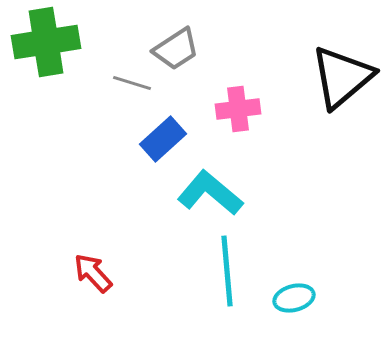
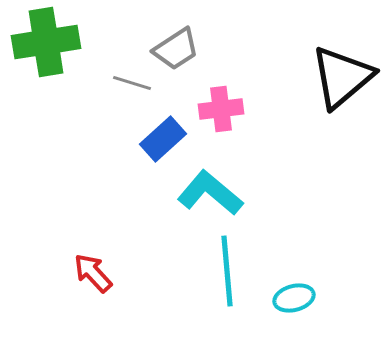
pink cross: moved 17 px left
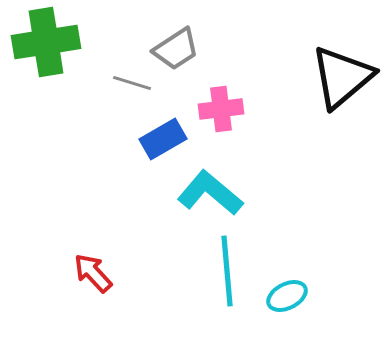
blue rectangle: rotated 12 degrees clockwise
cyan ellipse: moved 7 px left, 2 px up; rotated 12 degrees counterclockwise
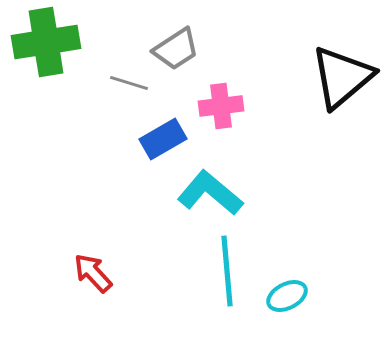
gray line: moved 3 px left
pink cross: moved 3 px up
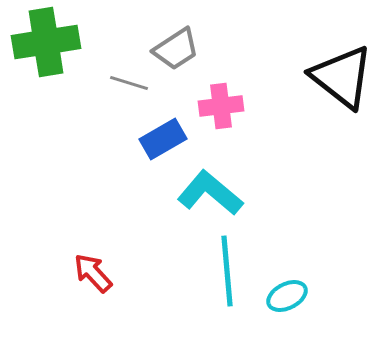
black triangle: rotated 42 degrees counterclockwise
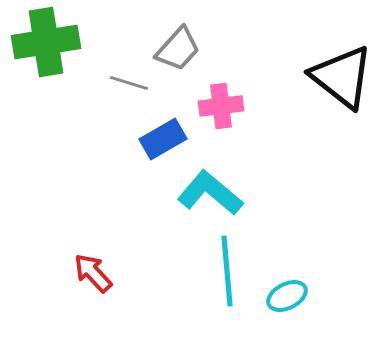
gray trapezoid: moved 2 px right; rotated 15 degrees counterclockwise
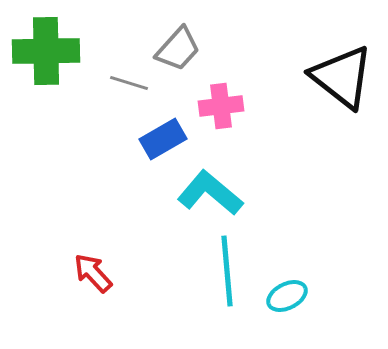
green cross: moved 9 px down; rotated 8 degrees clockwise
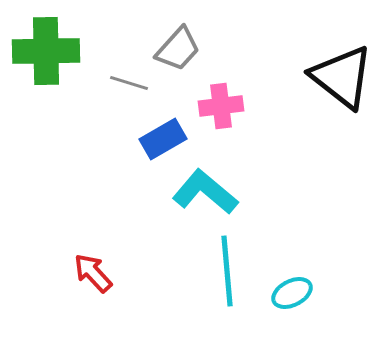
cyan L-shape: moved 5 px left, 1 px up
cyan ellipse: moved 5 px right, 3 px up
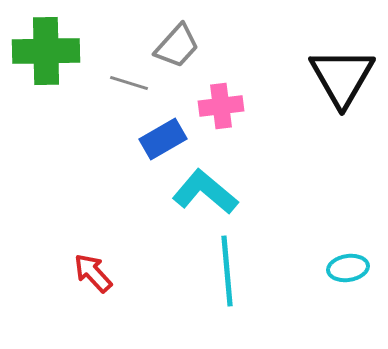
gray trapezoid: moved 1 px left, 3 px up
black triangle: rotated 22 degrees clockwise
cyan ellipse: moved 56 px right, 25 px up; rotated 18 degrees clockwise
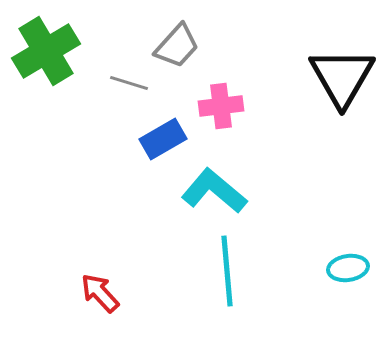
green cross: rotated 30 degrees counterclockwise
cyan L-shape: moved 9 px right, 1 px up
red arrow: moved 7 px right, 20 px down
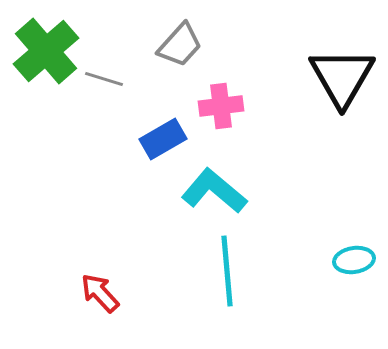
gray trapezoid: moved 3 px right, 1 px up
green cross: rotated 10 degrees counterclockwise
gray line: moved 25 px left, 4 px up
cyan ellipse: moved 6 px right, 8 px up
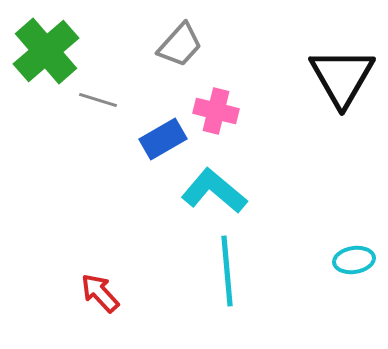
gray line: moved 6 px left, 21 px down
pink cross: moved 5 px left, 5 px down; rotated 21 degrees clockwise
